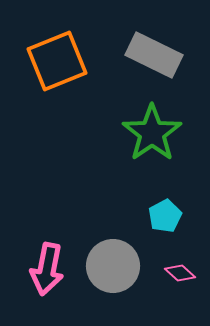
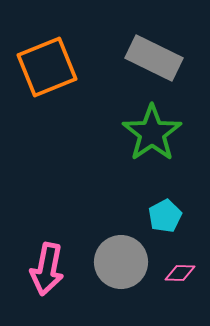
gray rectangle: moved 3 px down
orange square: moved 10 px left, 6 px down
gray circle: moved 8 px right, 4 px up
pink diamond: rotated 40 degrees counterclockwise
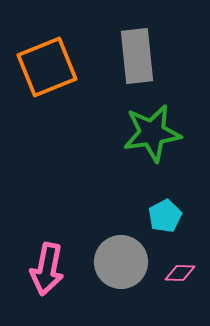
gray rectangle: moved 17 px left, 2 px up; rotated 58 degrees clockwise
green star: rotated 26 degrees clockwise
